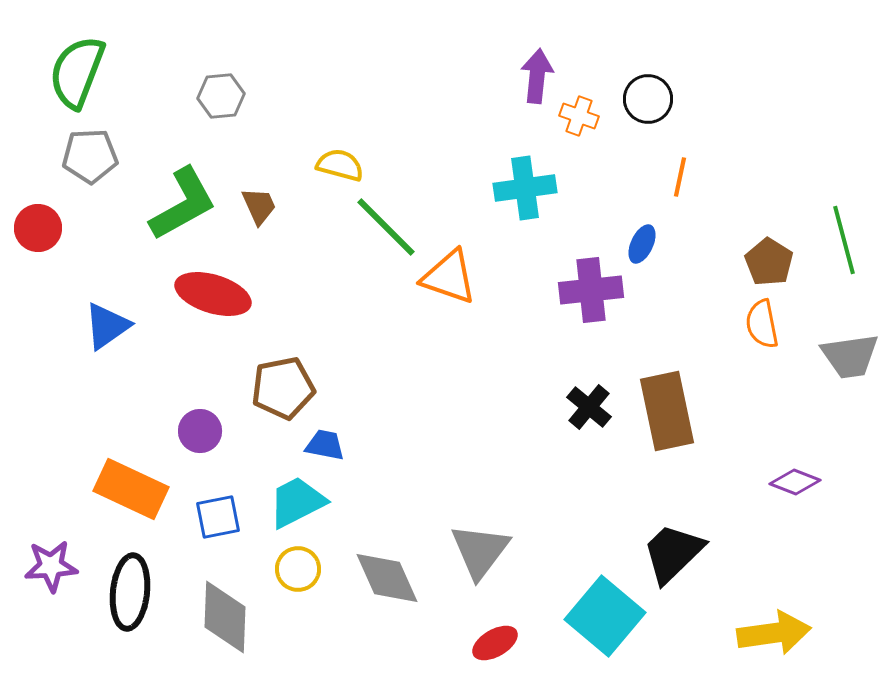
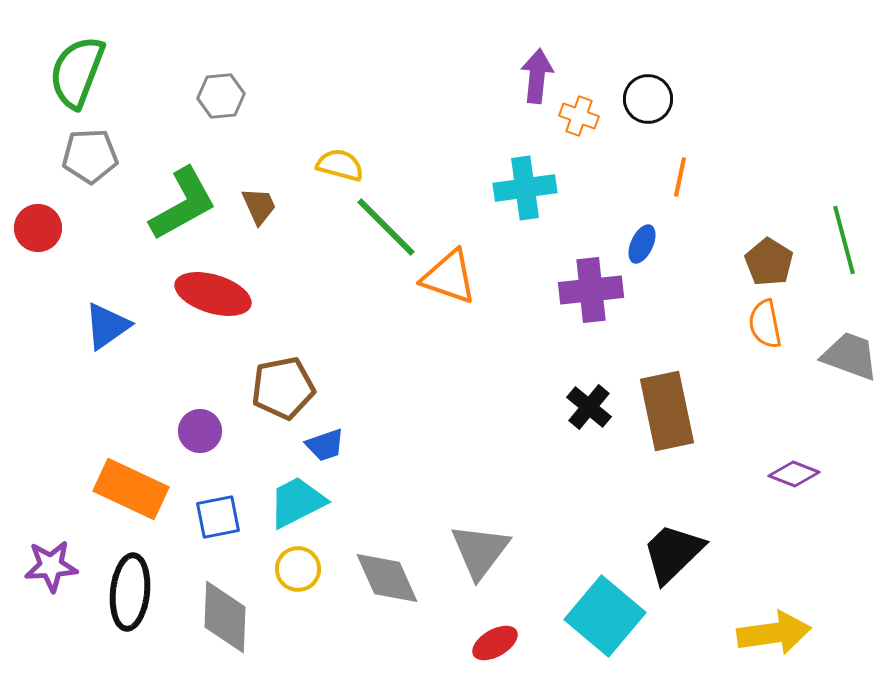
orange semicircle at (762, 324): moved 3 px right
gray trapezoid at (850, 356): rotated 152 degrees counterclockwise
blue trapezoid at (325, 445): rotated 150 degrees clockwise
purple diamond at (795, 482): moved 1 px left, 8 px up
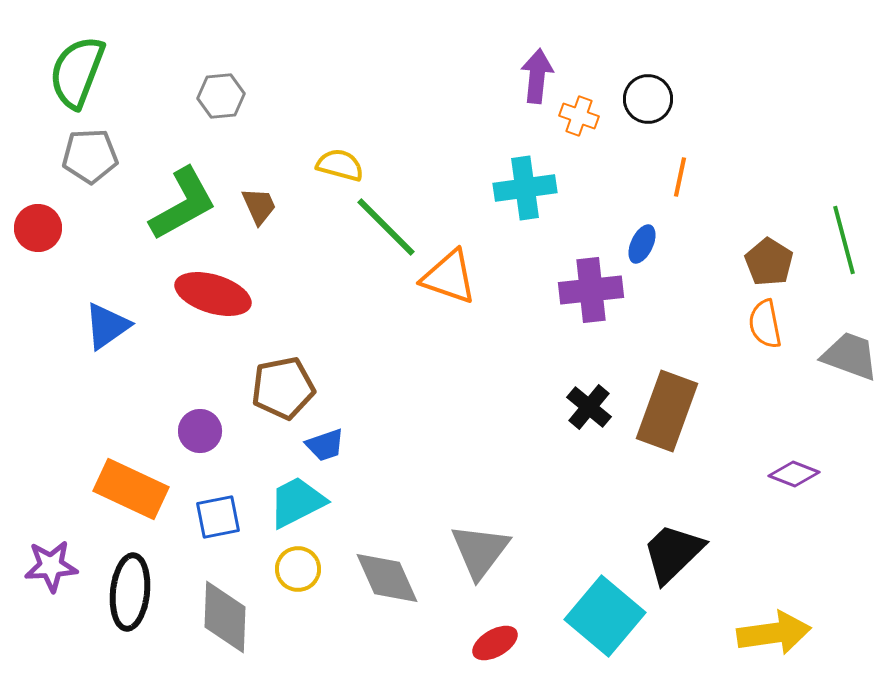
brown rectangle at (667, 411): rotated 32 degrees clockwise
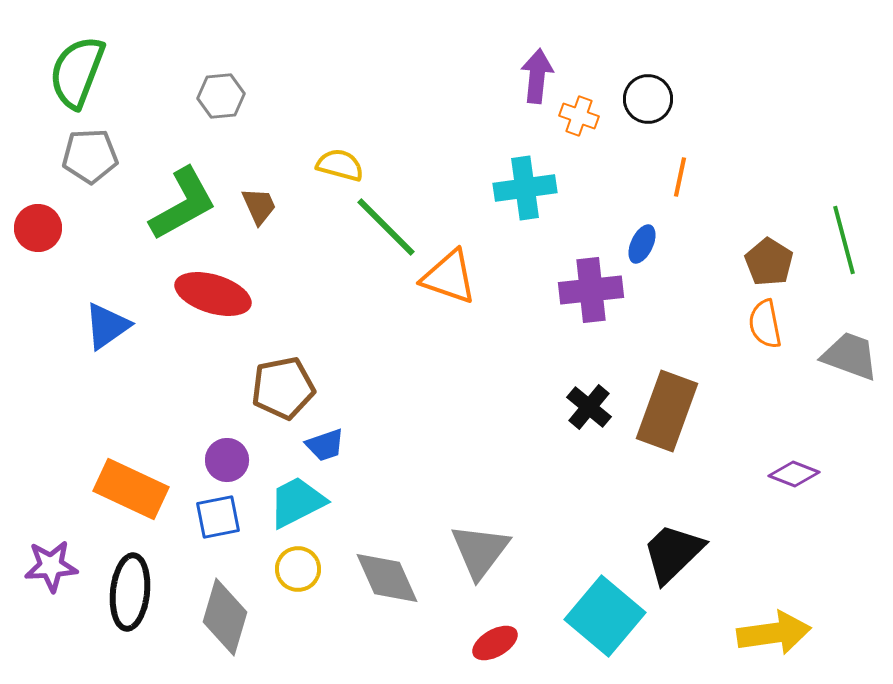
purple circle at (200, 431): moved 27 px right, 29 px down
gray diamond at (225, 617): rotated 14 degrees clockwise
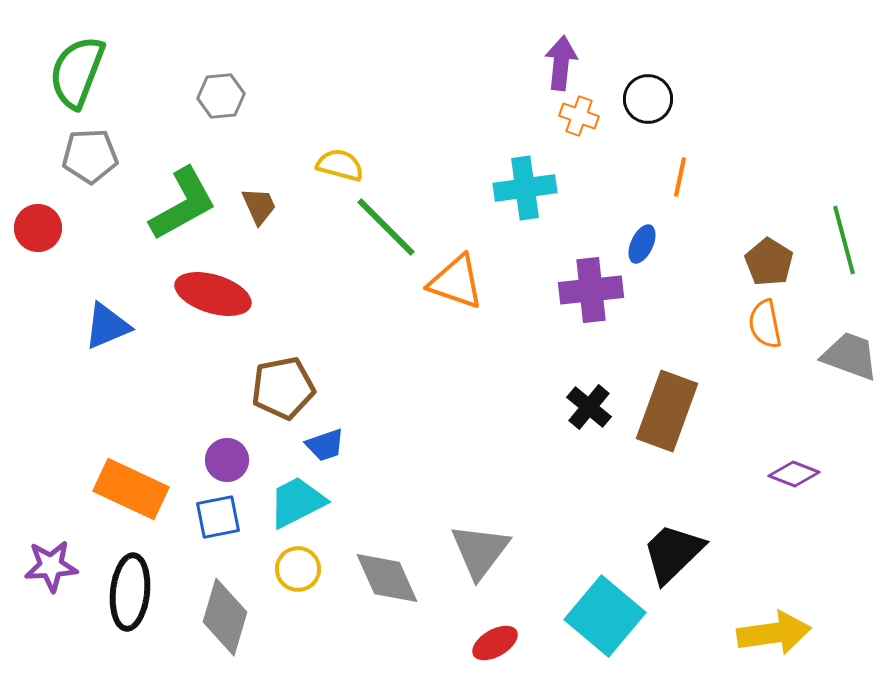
purple arrow at (537, 76): moved 24 px right, 13 px up
orange triangle at (449, 277): moved 7 px right, 5 px down
blue triangle at (107, 326): rotated 12 degrees clockwise
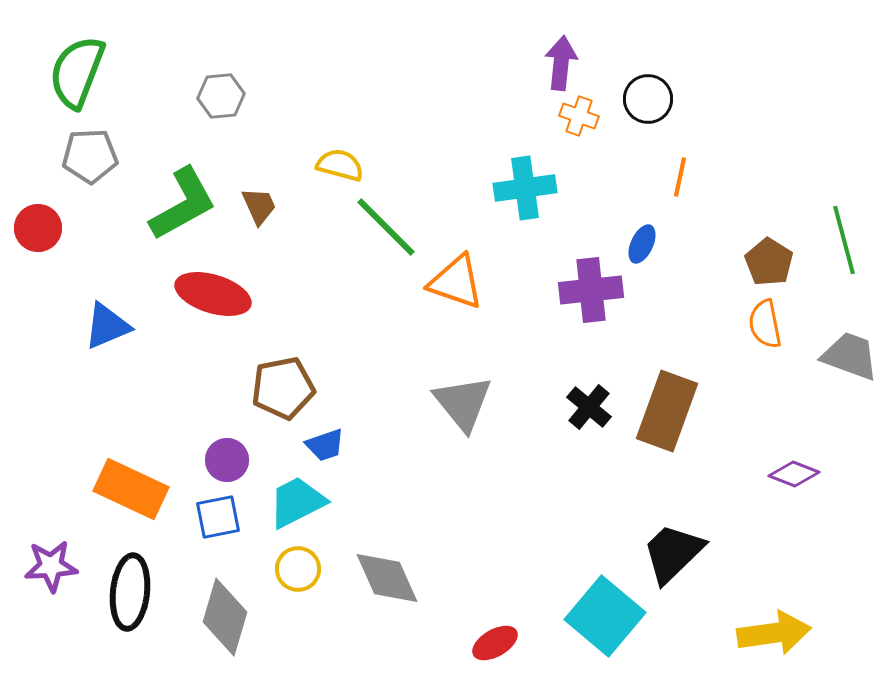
gray triangle at (480, 551): moved 17 px left, 148 px up; rotated 16 degrees counterclockwise
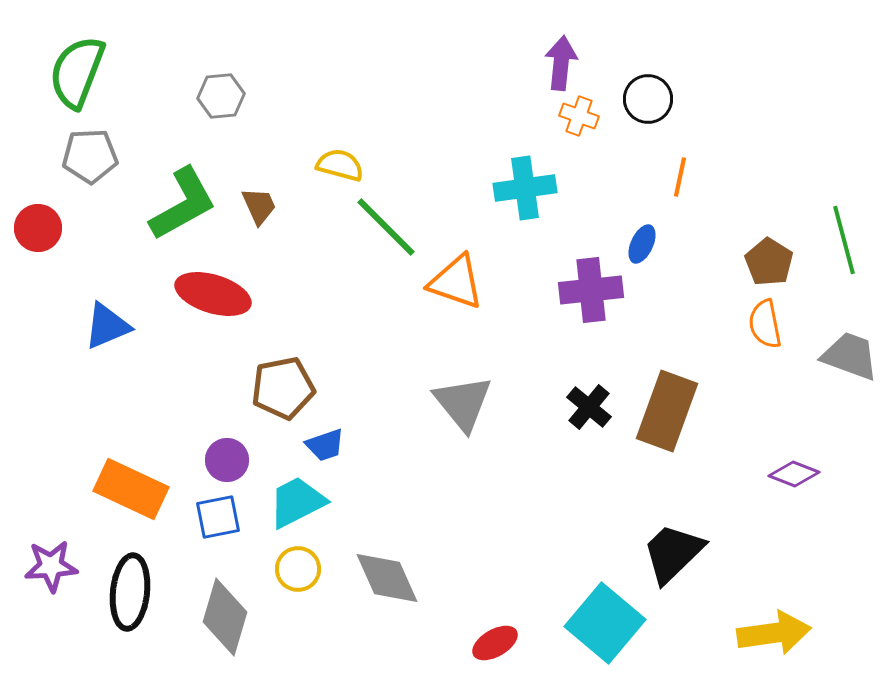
cyan square at (605, 616): moved 7 px down
